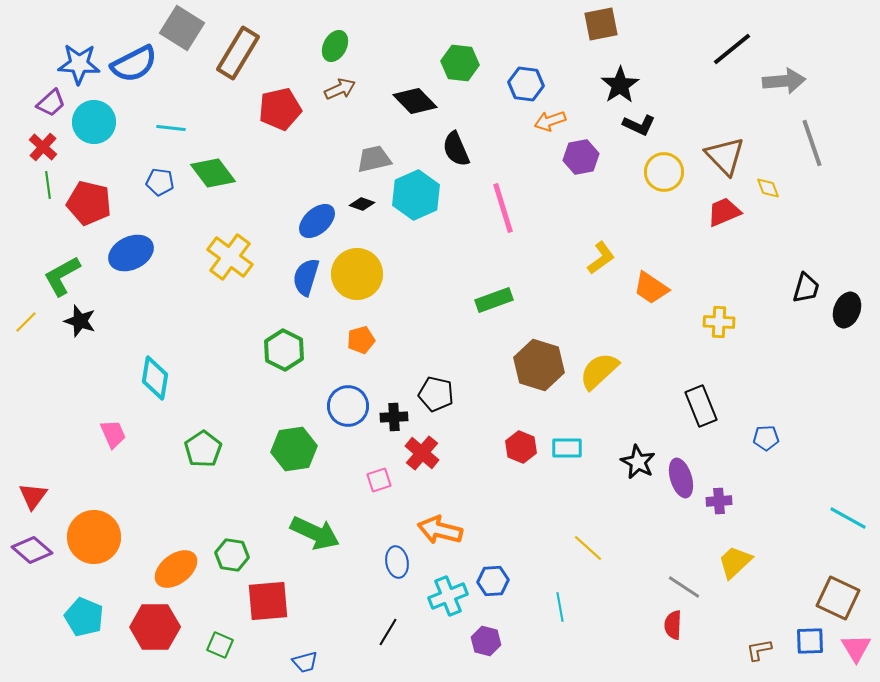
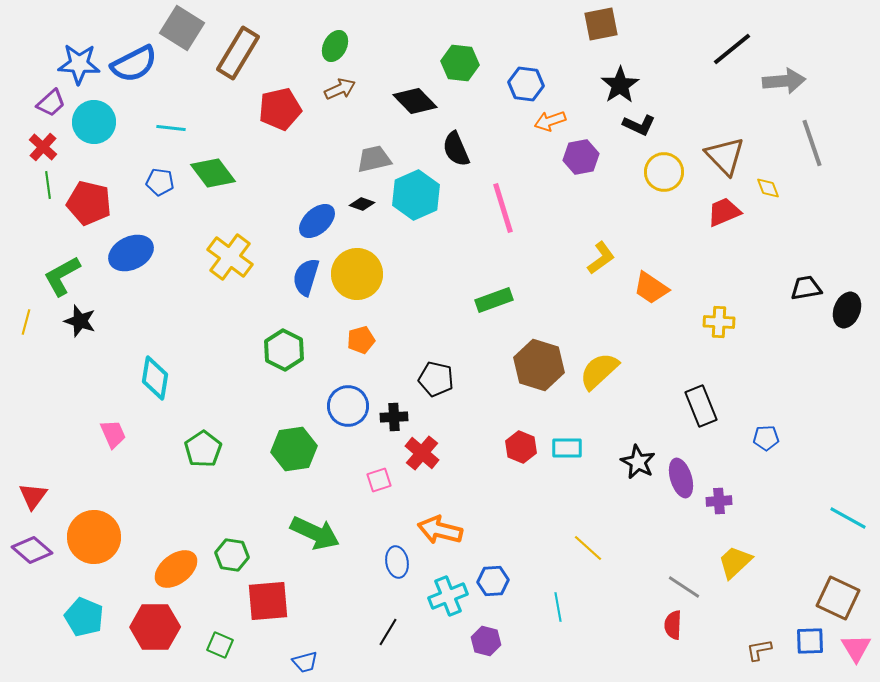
black trapezoid at (806, 288): rotated 116 degrees counterclockwise
yellow line at (26, 322): rotated 30 degrees counterclockwise
black pentagon at (436, 394): moved 15 px up
cyan line at (560, 607): moved 2 px left
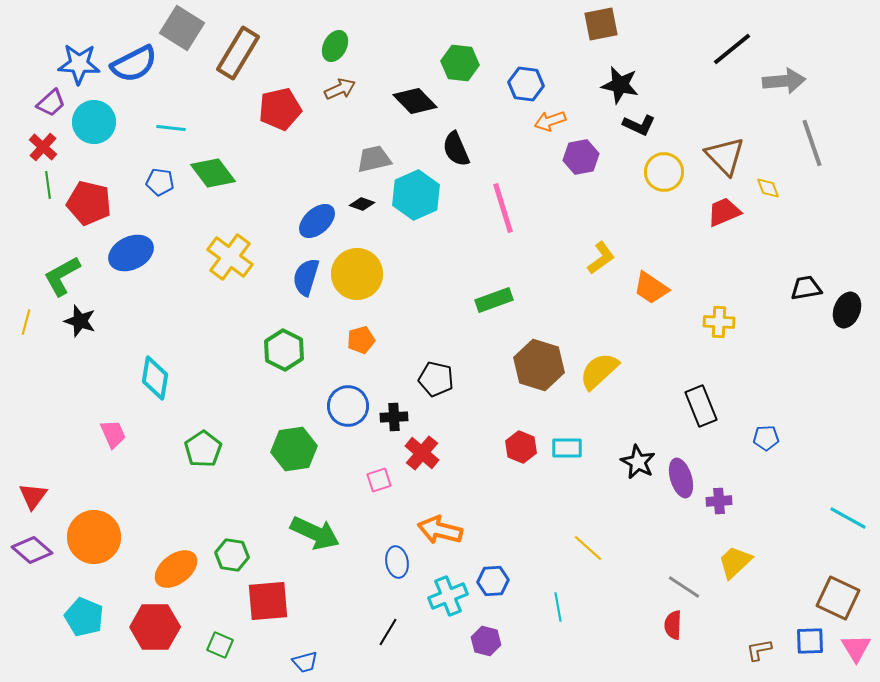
black star at (620, 85): rotated 27 degrees counterclockwise
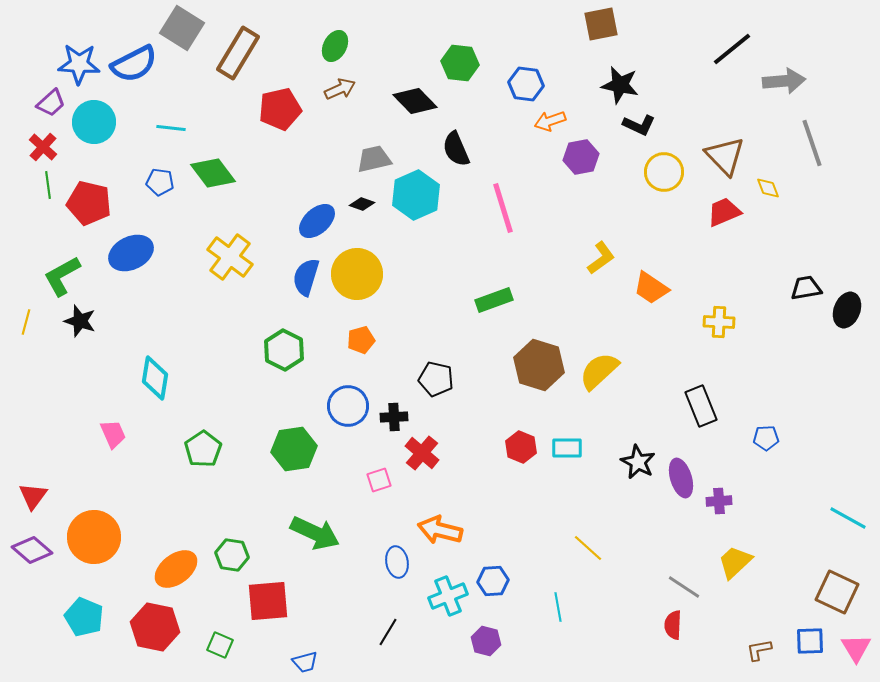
brown square at (838, 598): moved 1 px left, 6 px up
red hexagon at (155, 627): rotated 12 degrees clockwise
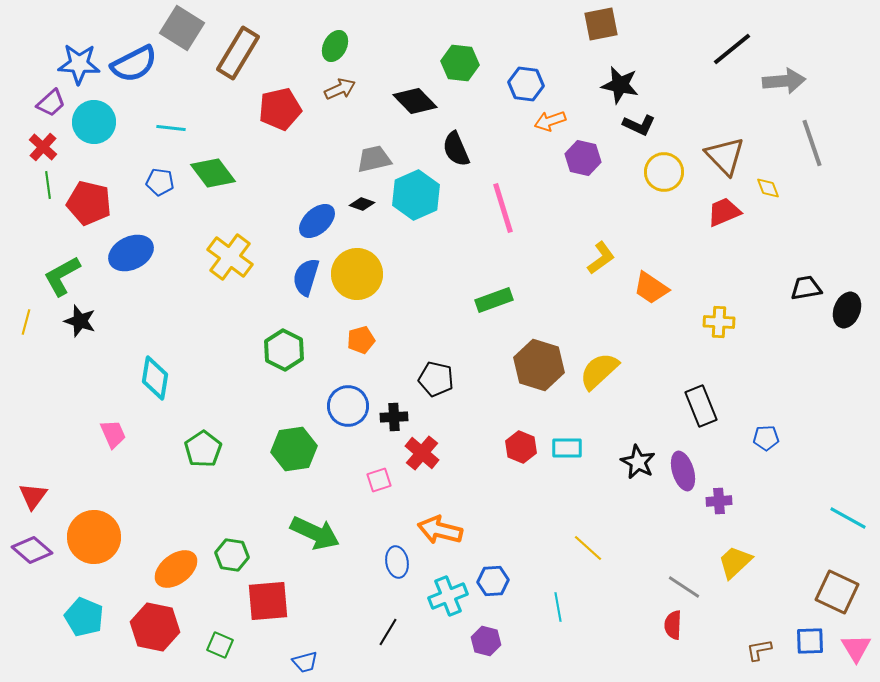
purple hexagon at (581, 157): moved 2 px right, 1 px down; rotated 24 degrees clockwise
purple ellipse at (681, 478): moved 2 px right, 7 px up
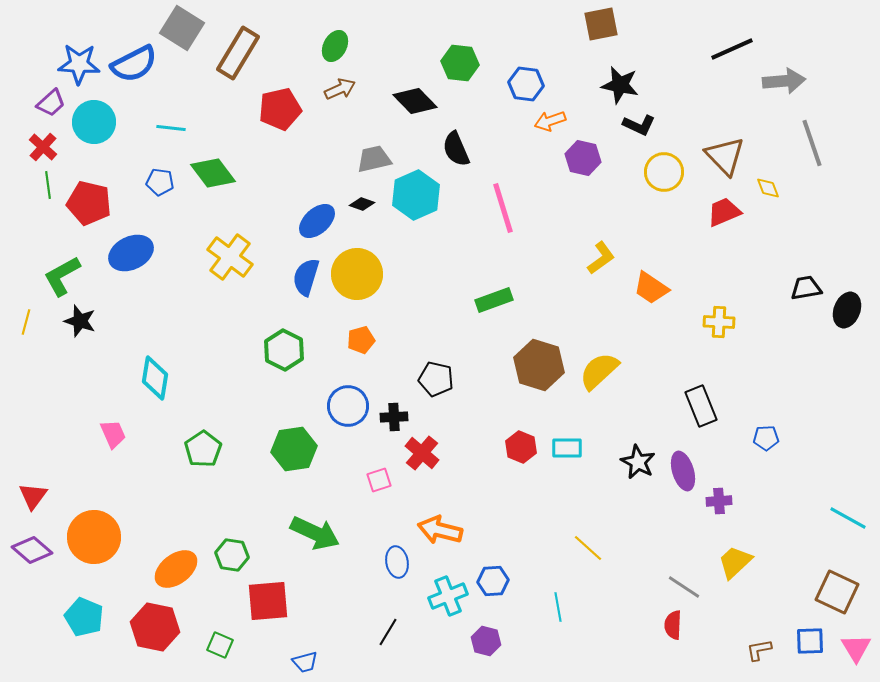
black line at (732, 49): rotated 15 degrees clockwise
